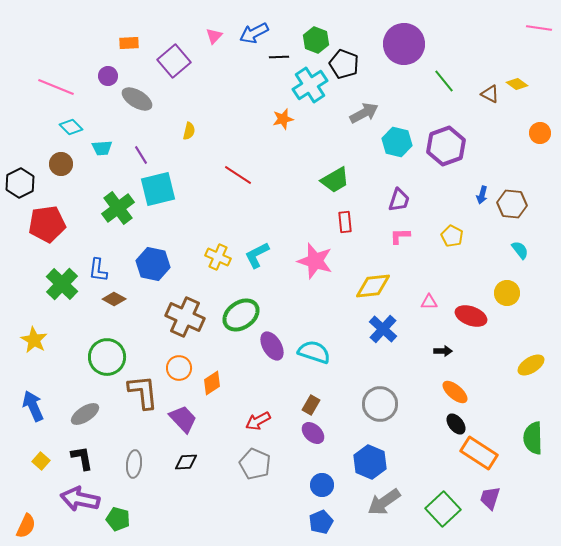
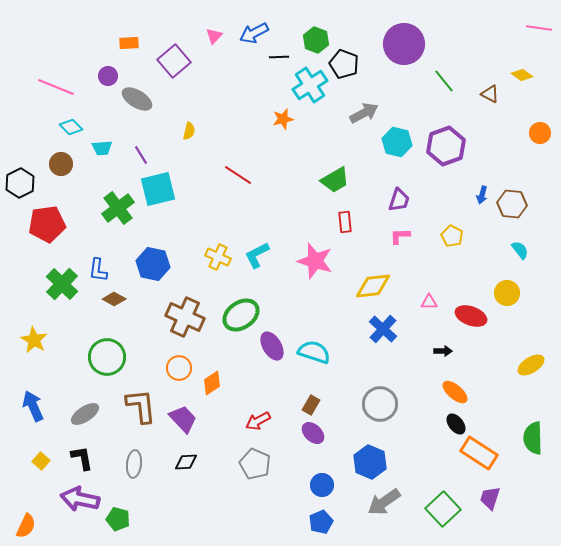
yellow diamond at (517, 84): moved 5 px right, 9 px up
brown L-shape at (143, 392): moved 2 px left, 14 px down
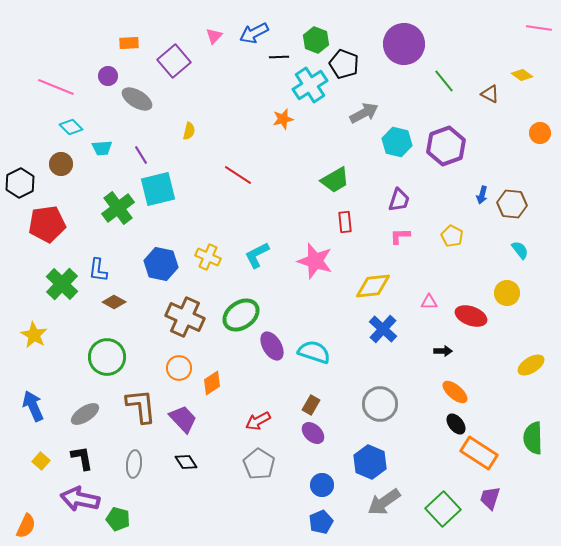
yellow cross at (218, 257): moved 10 px left
blue hexagon at (153, 264): moved 8 px right
brown diamond at (114, 299): moved 3 px down
yellow star at (34, 340): moved 5 px up
black diamond at (186, 462): rotated 60 degrees clockwise
gray pentagon at (255, 464): moved 4 px right; rotated 8 degrees clockwise
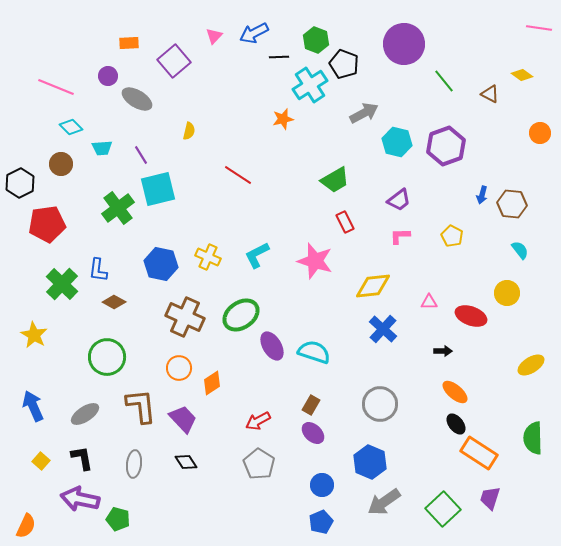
purple trapezoid at (399, 200): rotated 35 degrees clockwise
red rectangle at (345, 222): rotated 20 degrees counterclockwise
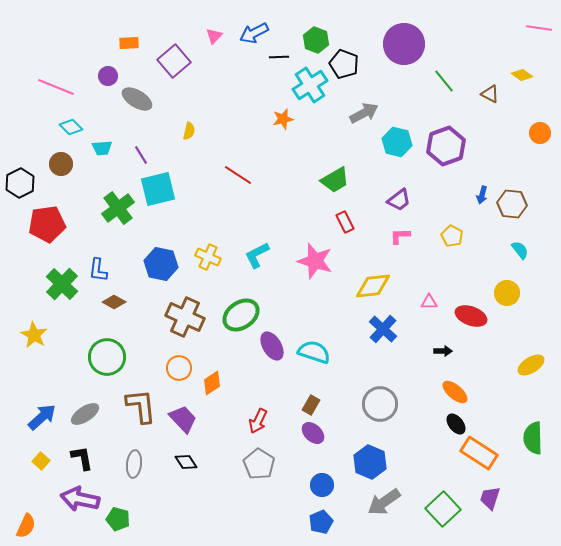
blue arrow at (33, 406): moved 9 px right, 11 px down; rotated 72 degrees clockwise
red arrow at (258, 421): rotated 35 degrees counterclockwise
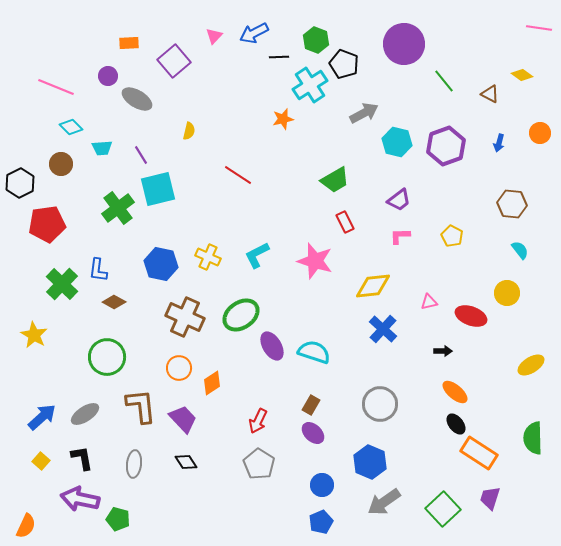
blue arrow at (482, 195): moved 17 px right, 52 px up
pink triangle at (429, 302): rotated 12 degrees counterclockwise
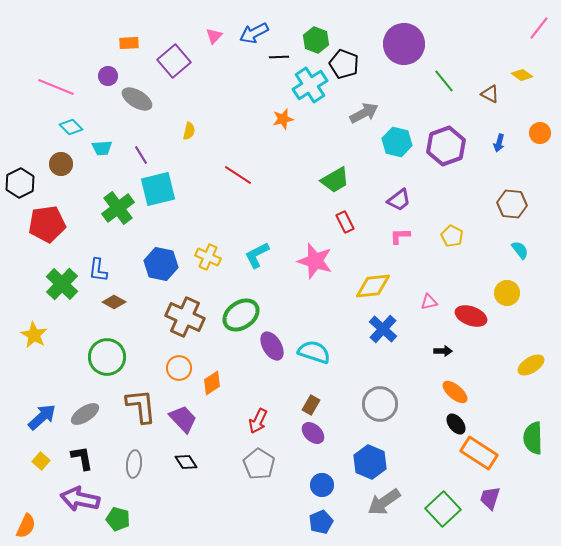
pink line at (539, 28): rotated 60 degrees counterclockwise
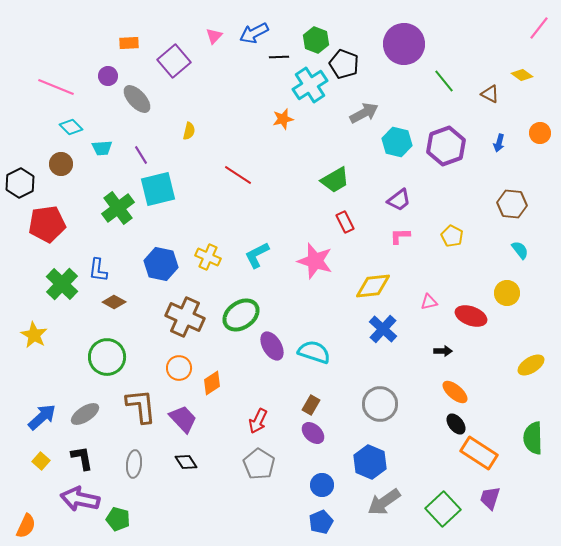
gray ellipse at (137, 99): rotated 16 degrees clockwise
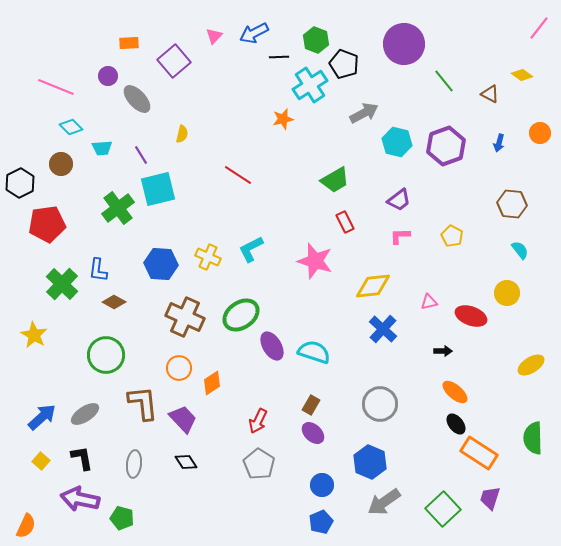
yellow semicircle at (189, 131): moved 7 px left, 3 px down
cyan L-shape at (257, 255): moved 6 px left, 6 px up
blue hexagon at (161, 264): rotated 8 degrees counterclockwise
green circle at (107, 357): moved 1 px left, 2 px up
brown L-shape at (141, 406): moved 2 px right, 3 px up
green pentagon at (118, 519): moved 4 px right, 1 px up
